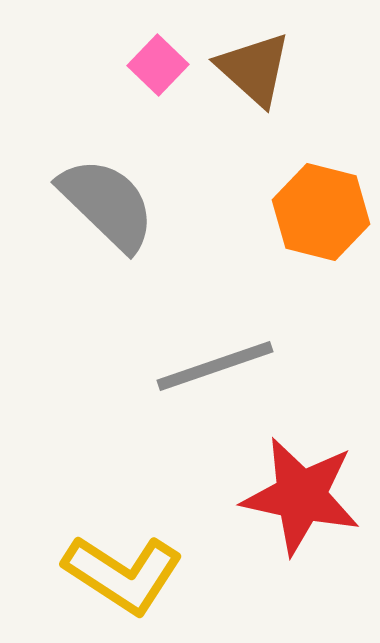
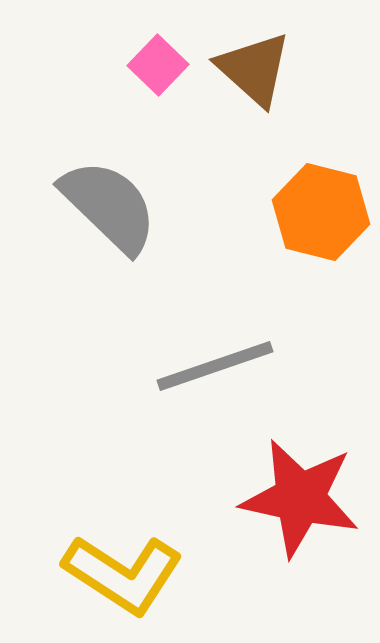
gray semicircle: moved 2 px right, 2 px down
red star: moved 1 px left, 2 px down
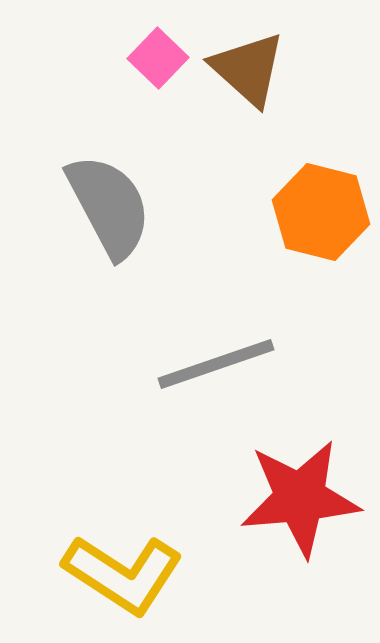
pink square: moved 7 px up
brown triangle: moved 6 px left
gray semicircle: rotated 18 degrees clockwise
gray line: moved 1 px right, 2 px up
red star: rotated 17 degrees counterclockwise
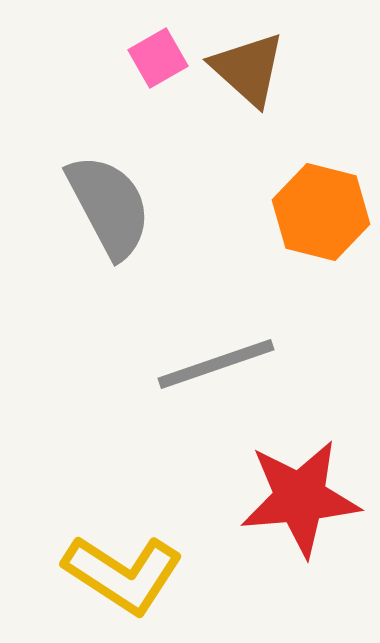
pink square: rotated 16 degrees clockwise
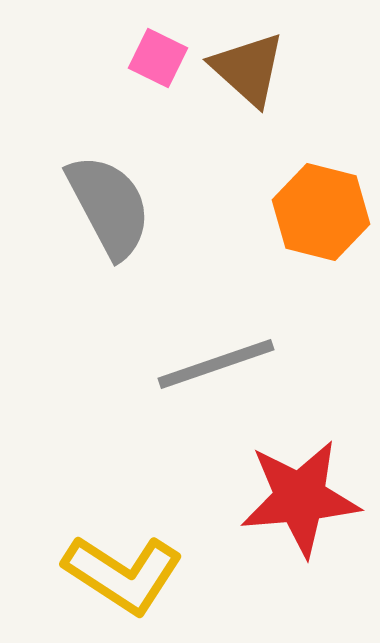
pink square: rotated 34 degrees counterclockwise
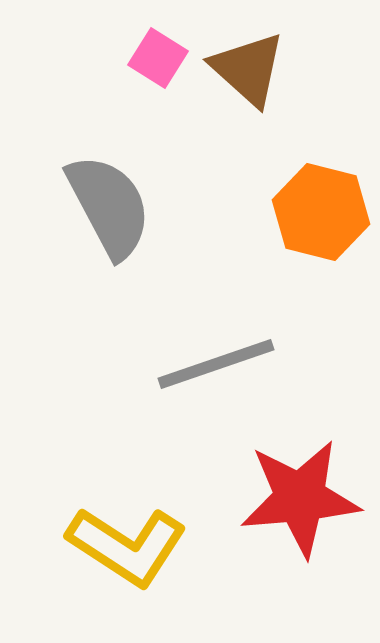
pink square: rotated 6 degrees clockwise
yellow L-shape: moved 4 px right, 28 px up
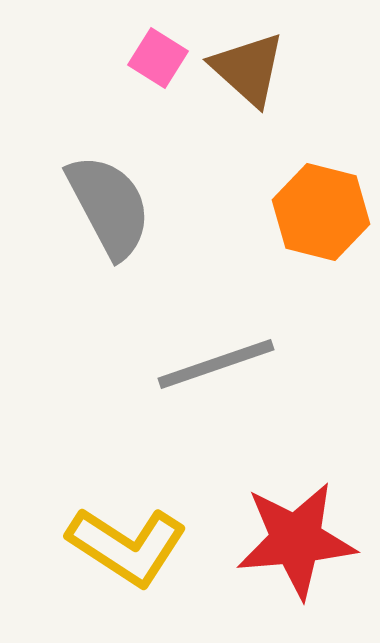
red star: moved 4 px left, 42 px down
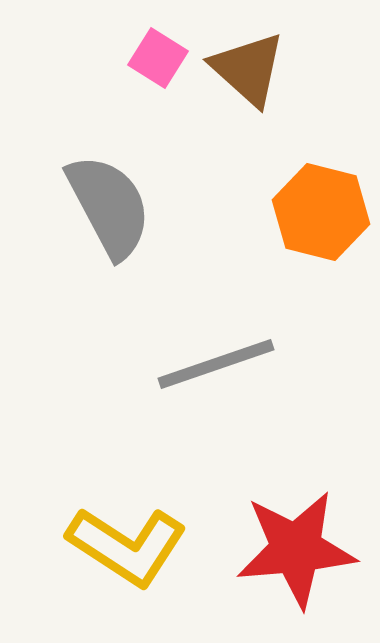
red star: moved 9 px down
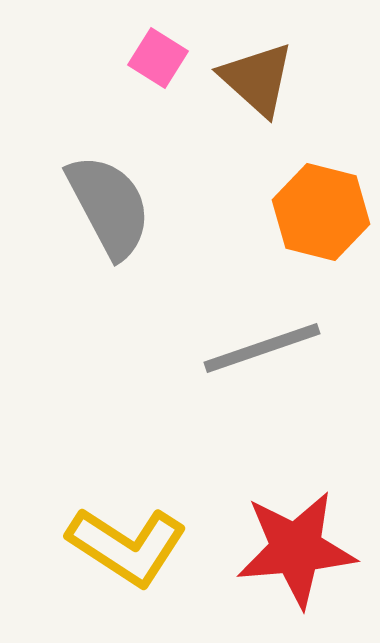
brown triangle: moved 9 px right, 10 px down
gray line: moved 46 px right, 16 px up
